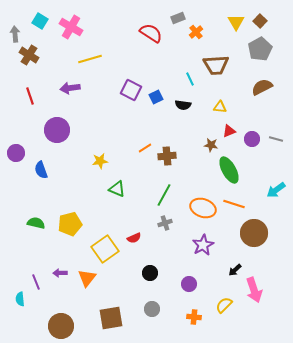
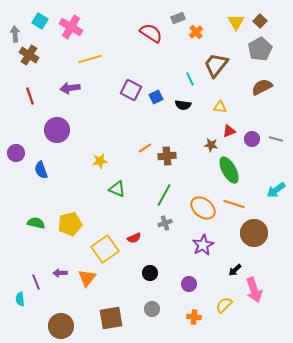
brown trapezoid at (216, 65): rotated 132 degrees clockwise
orange ellipse at (203, 208): rotated 20 degrees clockwise
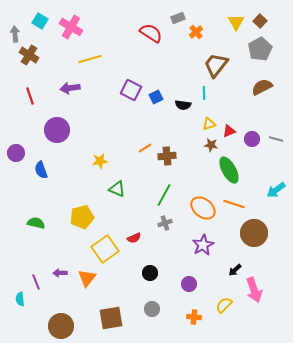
cyan line at (190, 79): moved 14 px right, 14 px down; rotated 24 degrees clockwise
yellow triangle at (220, 107): moved 11 px left, 17 px down; rotated 24 degrees counterclockwise
yellow pentagon at (70, 224): moved 12 px right, 7 px up
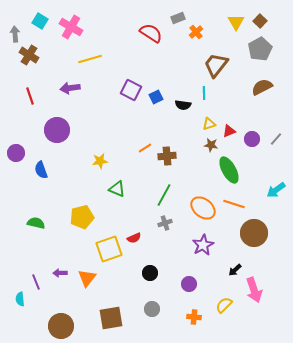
gray line at (276, 139): rotated 64 degrees counterclockwise
yellow square at (105, 249): moved 4 px right; rotated 16 degrees clockwise
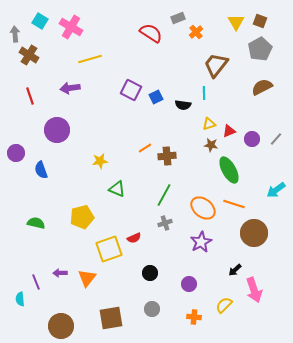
brown square at (260, 21): rotated 24 degrees counterclockwise
purple star at (203, 245): moved 2 px left, 3 px up
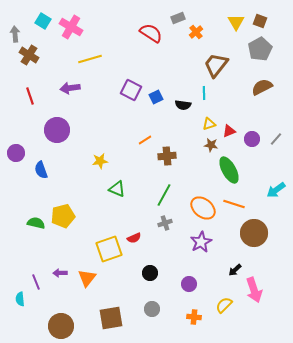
cyan square at (40, 21): moved 3 px right
orange line at (145, 148): moved 8 px up
yellow pentagon at (82, 217): moved 19 px left, 1 px up
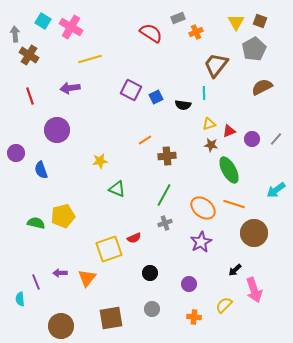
orange cross at (196, 32): rotated 16 degrees clockwise
gray pentagon at (260, 49): moved 6 px left
